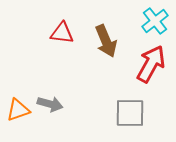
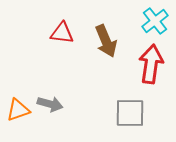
red arrow: rotated 21 degrees counterclockwise
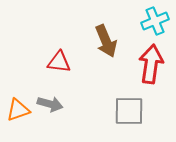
cyan cross: rotated 16 degrees clockwise
red triangle: moved 3 px left, 29 px down
gray square: moved 1 px left, 2 px up
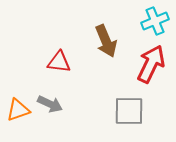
red arrow: rotated 18 degrees clockwise
gray arrow: rotated 10 degrees clockwise
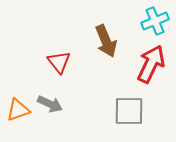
red triangle: rotated 45 degrees clockwise
